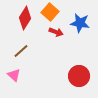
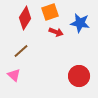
orange square: rotated 30 degrees clockwise
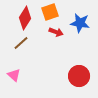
brown line: moved 8 px up
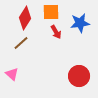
orange square: moved 1 px right; rotated 18 degrees clockwise
blue star: rotated 18 degrees counterclockwise
red arrow: rotated 40 degrees clockwise
pink triangle: moved 2 px left, 1 px up
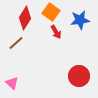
orange square: rotated 36 degrees clockwise
blue star: moved 3 px up
brown line: moved 5 px left
pink triangle: moved 9 px down
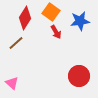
blue star: moved 1 px down
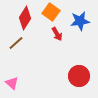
red arrow: moved 1 px right, 2 px down
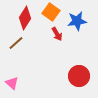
blue star: moved 3 px left
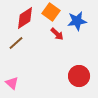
red diamond: rotated 25 degrees clockwise
red arrow: rotated 16 degrees counterclockwise
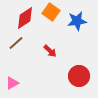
red arrow: moved 7 px left, 17 px down
pink triangle: rotated 48 degrees clockwise
